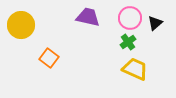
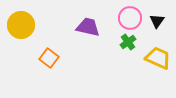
purple trapezoid: moved 10 px down
black triangle: moved 2 px right, 2 px up; rotated 14 degrees counterclockwise
yellow trapezoid: moved 23 px right, 11 px up
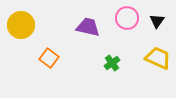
pink circle: moved 3 px left
green cross: moved 16 px left, 21 px down
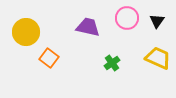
yellow circle: moved 5 px right, 7 px down
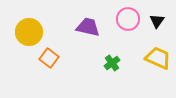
pink circle: moved 1 px right, 1 px down
yellow circle: moved 3 px right
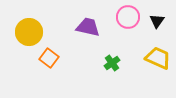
pink circle: moved 2 px up
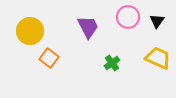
purple trapezoid: rotated 50 degrees clockwise
yellow circle: moved 1 px right, 1 px up
